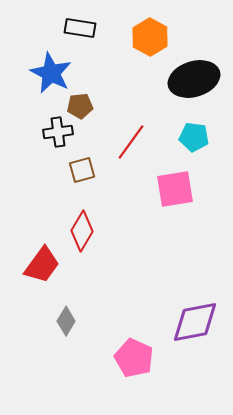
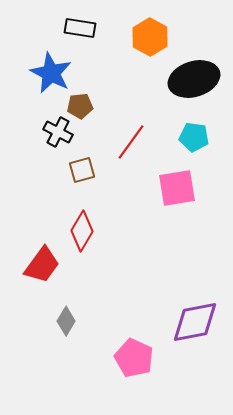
black cross: rotated 36 degrees clockwise
pink square: moved 2 px right, 1 px up
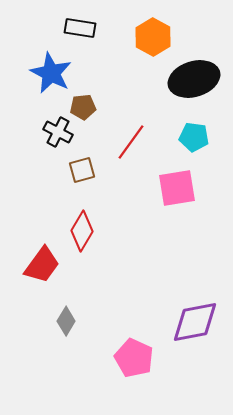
orange hexagon: moved 3 px right
brown pentagon: moved 3 px right, 1 px down
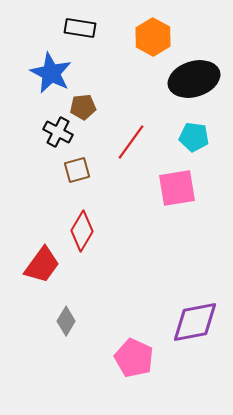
brown square: moved 5 px left
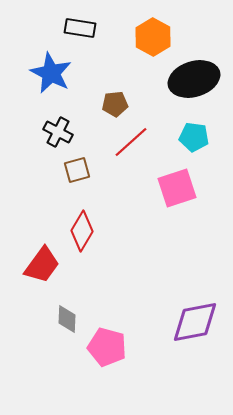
brown pentagon: moved 32 px right, 3 px up
red line: rotated 12 degrees clockwise
pink square: rotated 9 degrees counterclockwise
gray diamond: moved 1 px right, 2 px up; rotated 28 degrees counterclockwise
pink pentagon: moved 27 px left, 11 px up; rotated 9 degrees counterclockwise
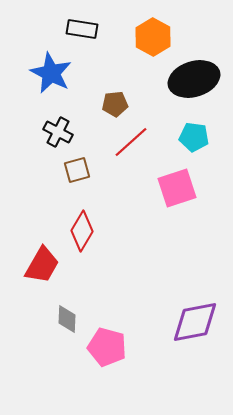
black rectangle: moved 2 px right, 1 px down
red trapezoid: rotated 6 degrees counterclockwise
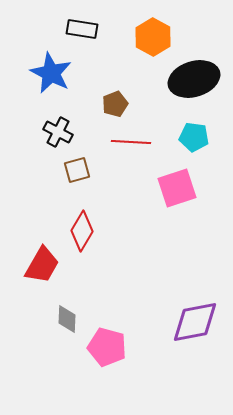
brown pentagon: rotated 15 degrees counterclockwise
red line: rotated 45 degrees clockwise
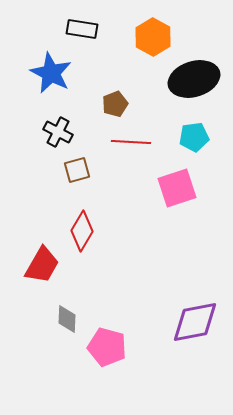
cyan pentagon: rotated 16 degrees counterclockwise
